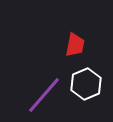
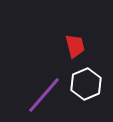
red trapezoid: moved 1 px down; rotated 25 degrees counterclockwise
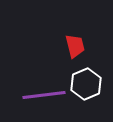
purple line: rotated 42 degrees clockwise
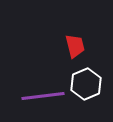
purple line: moved 1 px left, 1 px down
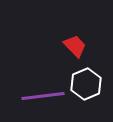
red trapezoid: rotated 30 degrees counterclockwise
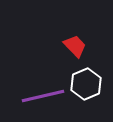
purple line: rotated 6 degrees counterclockwise
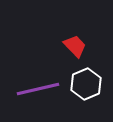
purple line: moved 5 px left, 7 px up
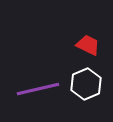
red trapezoid: moved 13 px right, 1 px up; rotated 20 degrees counterclockwise
